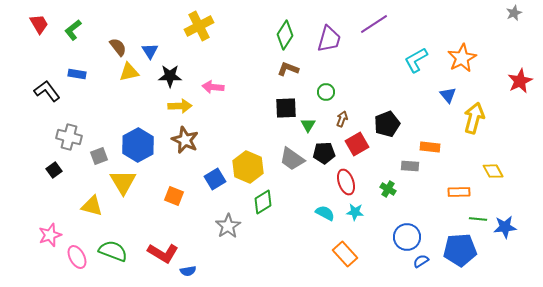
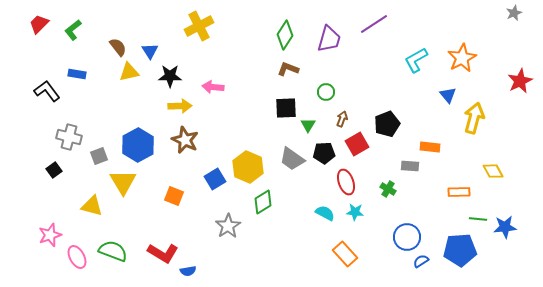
red trapezoid at (39, 24): rotated 105 degrees counterclockwise
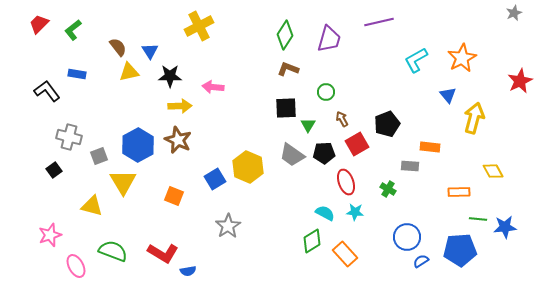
purple line at (374, 24): moved 5 px right, 2 px up; rotated 20 degrees clockwise
brown arrow at (342, 119): rotated 49 degrees counterclockwise
brown star at (185, 140): moved 7 px left
gray trapezoid at (292, 159): moved 4 px up
green diamond at (263, 202): moved 49 px right, 39 px down
pink ellipse at (77, 257): moved 1 px left, 9 px down
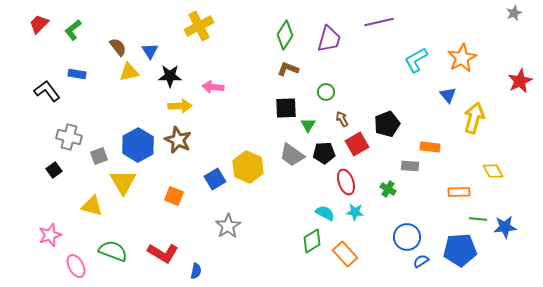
blue semicircle at (188, 271): moved 8 px right; rotated 70 degrees counterclockwise
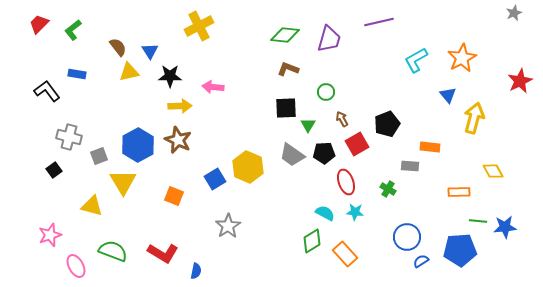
green diamond at (285, 35): rotated 64 degrees clockwise
green line at (478, 219): moved 2 px down
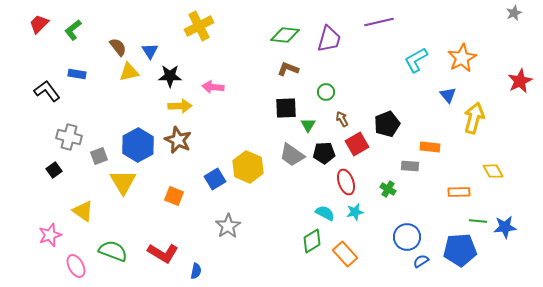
yellow triangle at (92, 206): moved 9 px left, 5 px down; rotated 20 degrees clockwise
cyan star at (355, 212): rotated 18 degrees counterclockwise
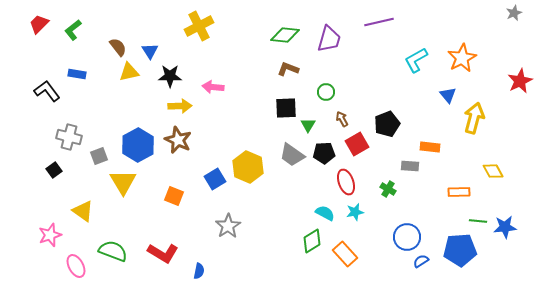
blue semicircle at (196, 271): moved 3 px right
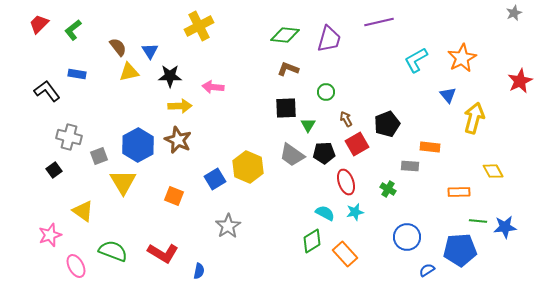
brown arrow at (342, 119): moved 4 px right
blue semicircle at (421, 261): moved 6 px right, 9 px down
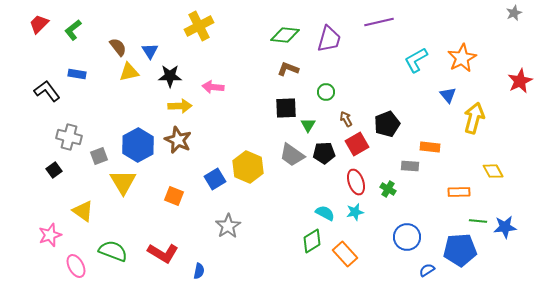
red ellipse at (346, 182): moved 10 px right
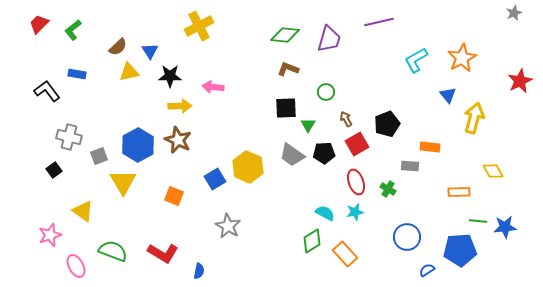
brown semicircle at (118, 47): rotated 84 degrees clockwise
gray star at (228, 226): rotated 10 degrees counterclockwise
